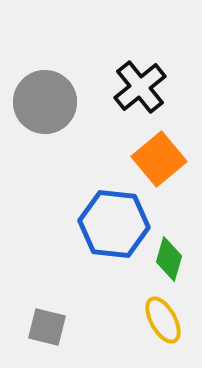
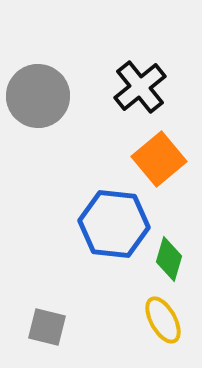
gray circle: moved 7 px left, 6 px up
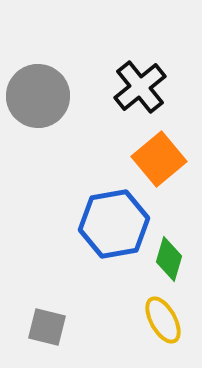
blue hexagon: rotated 16 degrees counterclockwise
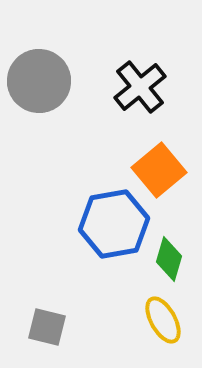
gray circle: moved 1 px right, 15 px up
orange square: moved 11 px down
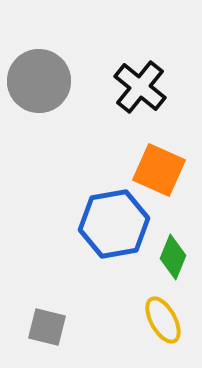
black cross: rotated 12 degrees counterclockwise
orange square: rotated 26 degrees counterclockwise
green diamond: moved 4 px right, 2 px up; rotated 6 degrees clockwise
